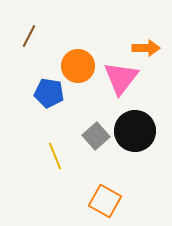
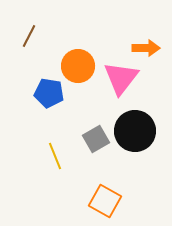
gray square: moved 3 px down; rotated 12 degrees clockwise
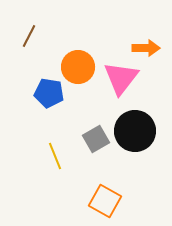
orange circle: moved 1 px down
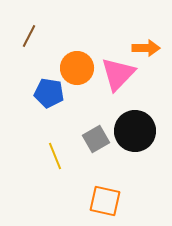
orange circle: moved 1 px left, 1 px down
pink triangle: moved 3 px left, 4 px up; rotated 6 degrees clockwise
orange square: rotated 16 degrees counterclockwise
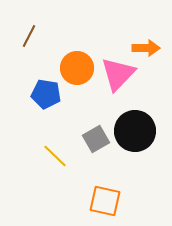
blue pentagon: moved 3 px left, 1 px down
yellow line: rotated 24 degrees counterclockwise
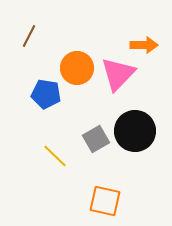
orange arrow: moved 2 px left, 3 px up
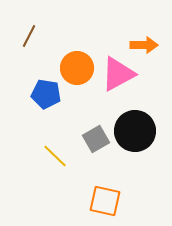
pink triangle: rotated 18 degrees clockwise
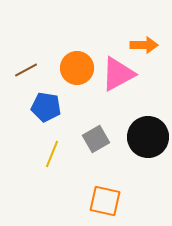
brown line: moved 3 px left, 34 px down; rotated 35 degrees clockwise
blue pentagon: moved 13 px down
black circle: moved 13 px right, 6 px down
yellow line: moved 3 px left, 2 px up; rotated 68 degrees clockwise
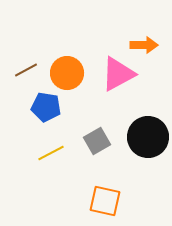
orange circle: moved 10 px left, 5 px down
gray square: moved 1 px right, 2 px down
yellow line: moved 1 px left, 1 px up; rotated 40 degrees clockwise
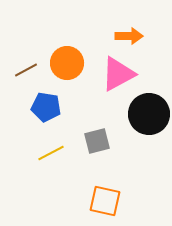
orange arrow: moved 15 px left, 9 px up
orange circle: moved 10 px up
black circle: moved 1 px right, 23 px up
gray square: rotated 16 degrees clockwise
